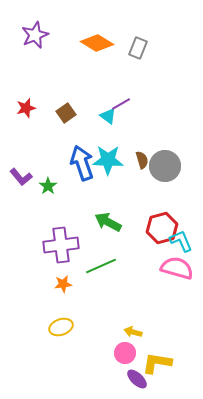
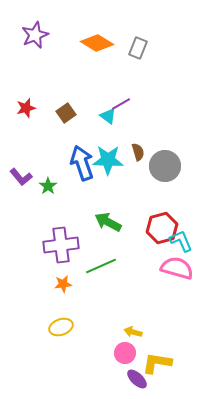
brown semicircle: moved 4 px left, 8 px up
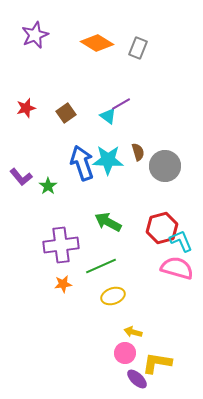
yellow ellipse: moved 52 px right, 31 px up
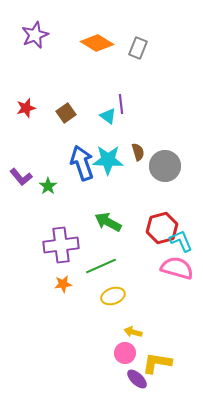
purple line: rotated 66 degrees counterclockwise
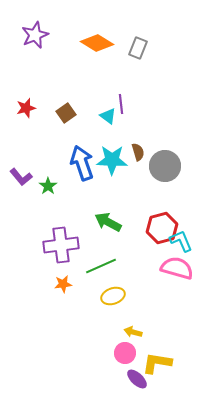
cyan star: moved 4 px right
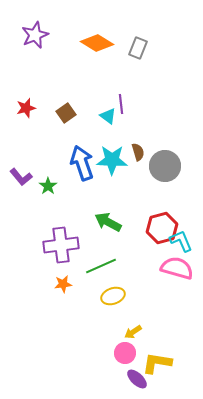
yellow arrow: rotated 48 degrees counterclockwise
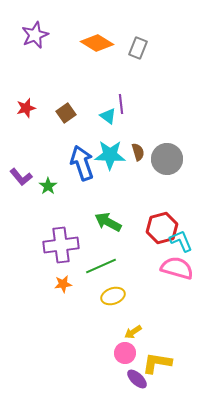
cyan star: moved 2 px left, 5 px up
gray circle: moved 2 px right, 7 px up
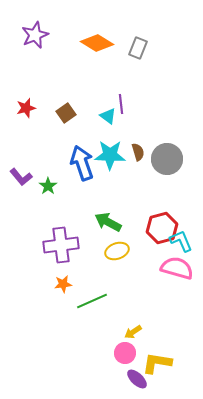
green line: moved 9 px left, 35 px down
yellow ellipse: moved 4 px right, 45 px up
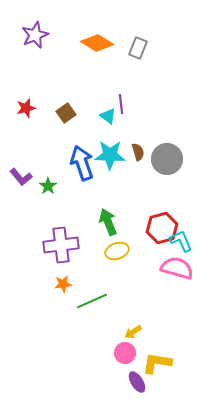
green arrow: rotated 40 degrees clockwise
purple ellipse: moved 3 px down; rotated 15 degrees clockwise
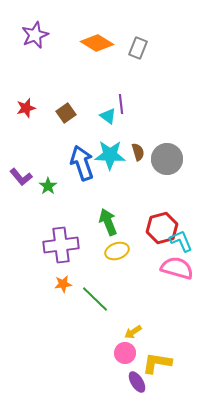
green line: moved 3 px right, 2 px up; rotated 68 degrees clockwise
